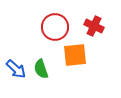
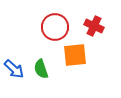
blue arrow: moved 2 px left
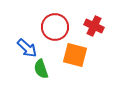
orange square: rotated 20 degrees clockwise
blue arrow: moved 13 px right, 21 px up
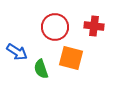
red cross: rotated 18 degrees counterclockwise
blue arrow: moved 10 px left, 4 px down; rotated 10 degrees counterclockwise
orange square: moved 4 px left, 3 px down
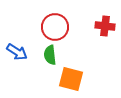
red cross: moved 11 px right
orange square: moved 21 px down
green semicircle: moved 9 px right, 14 px up; rotated 12 degrees clockwise
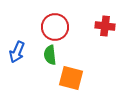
blue arrow: rotated 80 degrees clockwise
orange square: moved 1 px up
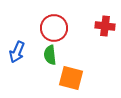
red circle: moved 1 px left, 1 px down
